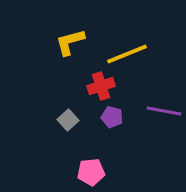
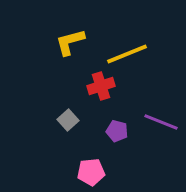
purple line: moved 3 px left, 11 px down; rotated 12 degrees clockwise
purple pentagon: moved 5 px right, 14 px down
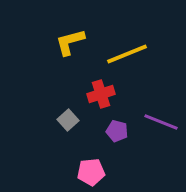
red cross: moved 8 px down
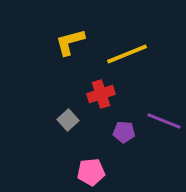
purple line: moved 3 px right, 1 px up
purple pentagon: moved 7 px right, 1 px down; rotated 10 degrees counterclockwise
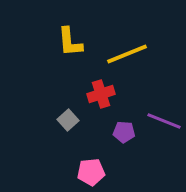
yellow L-shape: rotated 80 degrees counterclockwise
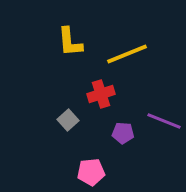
purple pentagon: moved 1 px left, 1 px down
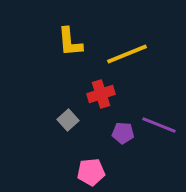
purple line: moved 5 px left, 4 px down
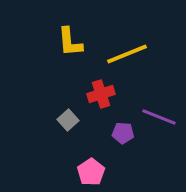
purple line: moved 8 px up
pink pentagon: rotated 28 degrees counterclockwise
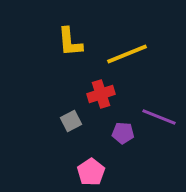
gray square: moved 3 px right, 1 px down; rotated 15 degrees clockwise
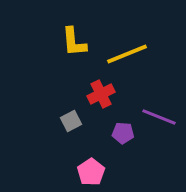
yellow L-shape: moved 4 px right
red cross: rotated 8 degrees counterclockwise
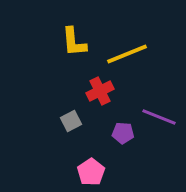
red cross: moved 1 px left, 3 px up
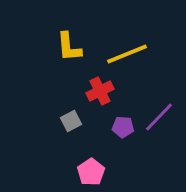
yellow L-shape: moved 5 px left, 5 px down
purple line: rotated 68 degrees counterclockwise
purple pentagon: moved 6 px up
